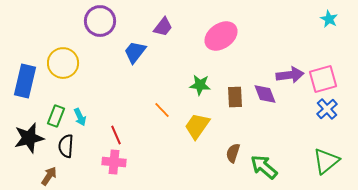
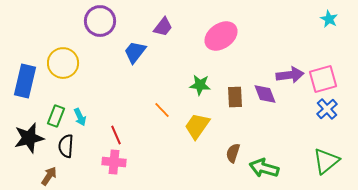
green arrow: moved 1 px down; rotated 24 degrees counterclockwise
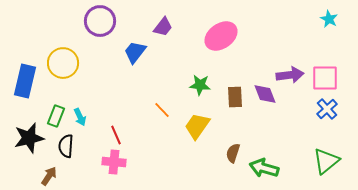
pink square: moved 2 px right, 1 px up; rotated 16 degrees clockwise
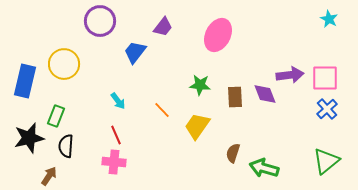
pink ellipse: moved 3 px left, 1 px up; rotated 28 degrees counterclockwise
yellow circle: moved 1 px right, 1 px down
cyan arrow: moved 38 px right, 16 px up; rotated 12 degrees counterclockwise
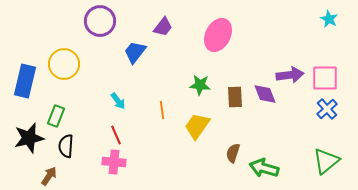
orange line: rotated 36 degrees clockwise
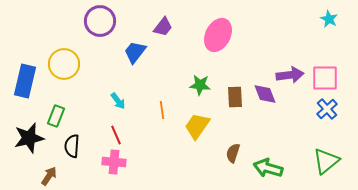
black semicircle: moved 6 px right
green arrow: moved 4 px right
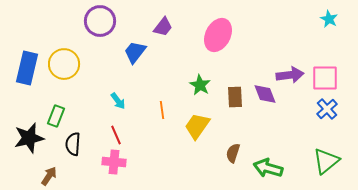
blue rectangle: moved 2 px right, 13 px up
green star: rotated 25 degrees clockwise
black semicircle: moved 1 px right, 2 px up
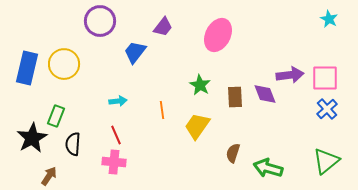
cyan arrow: rotated 60 degrees counterclockwise
black star: moved 3 px right; rotated 16 degrees counterclockwise
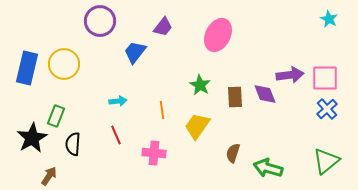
pink cross: moved 40 px right, 9 px up
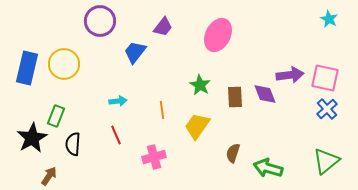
pink square: rotated 12 degrees clockwise
pink cross: moved 4 px down; rotated 20 degrees counterclockwise
